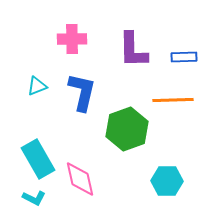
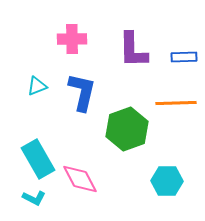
orange line: moved 3 px right, 3 px down
pink diamond: rotated 15 degrees counterclockwise
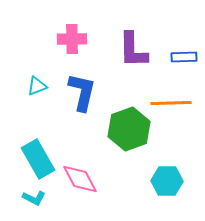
orange line: moved 5 px left
green hexagon: moved 2 px right
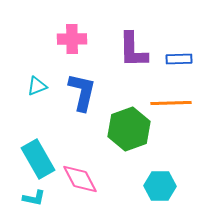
blue rectangle: moved 5 px left, 2 px down
cyan hexagon: moved 7 px left, 5 px down
cyan L-shape: rotated 15 degrees counterclockwise
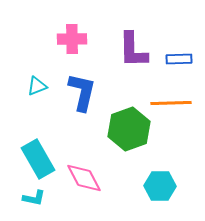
pink diamond: moved 4 px right, 1 px up
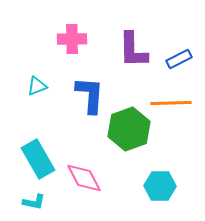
blue rectangle: rotated 25 degrees counterclockwise
blue L-shape: moved 8 px right, 3 px down; rotated 9 degrees counterclockwise
cyan L-shape: moved 4 px down
